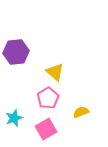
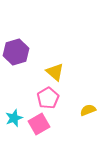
purple hexagon: rotated 10 degrees counterclockwise
yellow semicircle: moved 7 px right, 2 px up
pink square: moved 7 px left, 5 px up
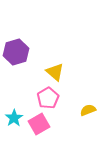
cyan star: rotated 12 degrees counterclockwise
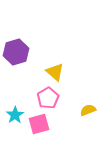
cyan star: moved 1 px right, 3 px up
pink square: rotated 15 degrees clockwise
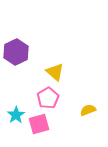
purple hexagon: rotated 10 degrees counterclockwise
cyan star: moved 1 px right
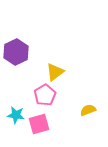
yellow triangle: rotated 42 degrees clockwise
pink pentagon: moved 3 px left, 3 px up
cyan star: rotated 30 degrees counterclockwise
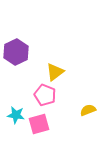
pink pentagon: rotated 20 degrees counterclockwise
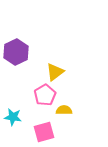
pink pentagon: rotated 20 degrees clockwise
yellow semicircle: moved 24 px left; rotated 21 degrees clockwise
cyan star: moved 3 px left, 2 px down
pink square: moved 5 px right, 8 px down
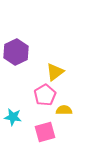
pink square: moved 1 px right
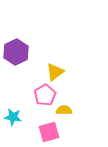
pink square: moved 4 px right
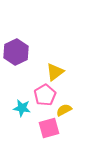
yellow semicircle: rotated 28 degrees counterclockwise
cyan star: moved 9 px right, 9 px up
pink square: moved 4 px up
